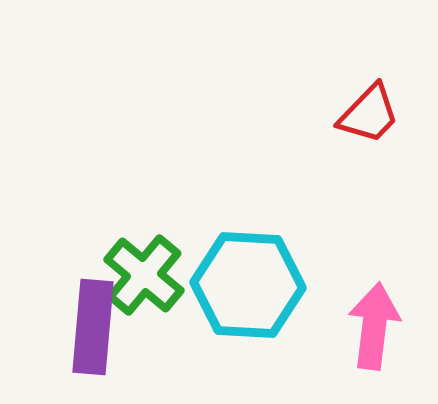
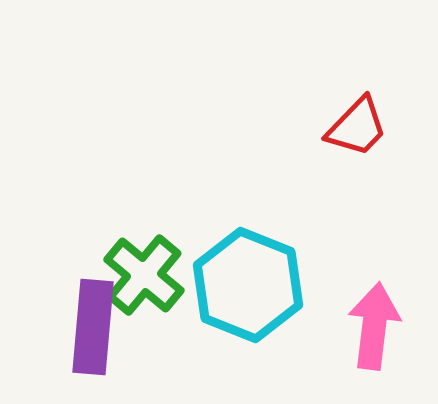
red trapezoid: moved 12 px left, 13 px down
cyan hexagon: rotated 19 degrees clockwise
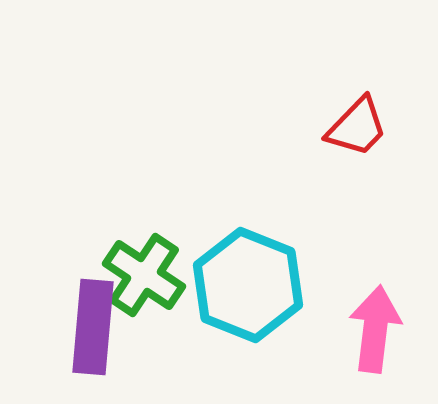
green cross: rotated 6 degrees counterclockwise
pink arrow: moved 1 px right, 3 px down
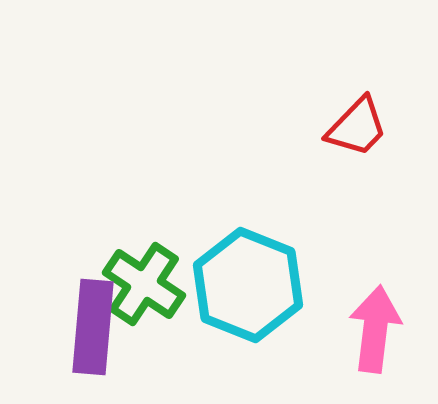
green cross: moved 9 px down
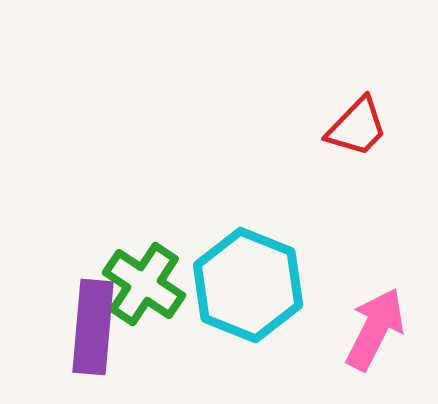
pink arrow: rotated 20 degrees clockwise
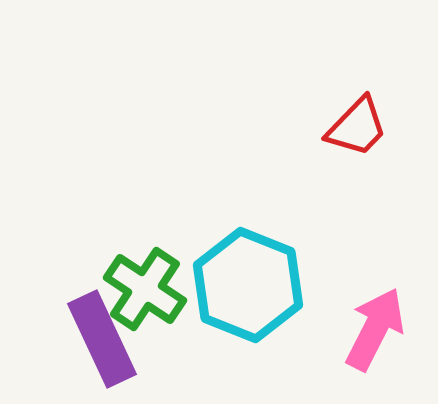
green cross: moved 1 px right, 5 px down
purple rectangle: moved 9 px right, 12 px down; rotated 30 degrees counterclockwise
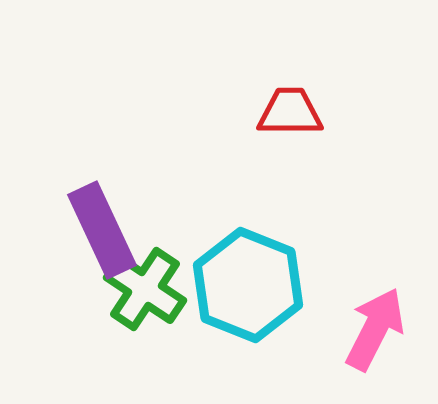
red trapezoid: moved 67 px left, 15 px up; rotated 134 degrees counterclockwise
purple rectangle: moved 109 px up
